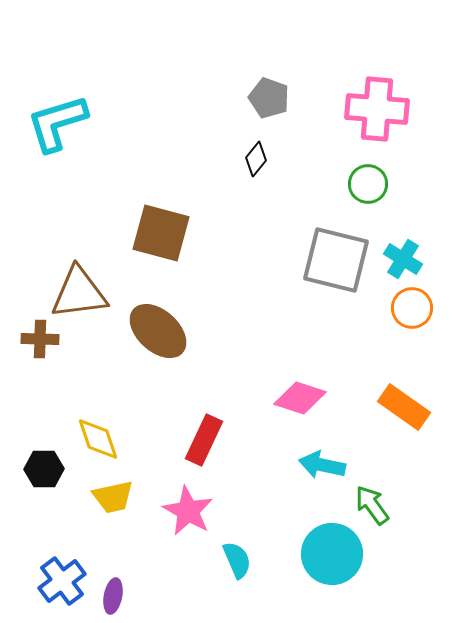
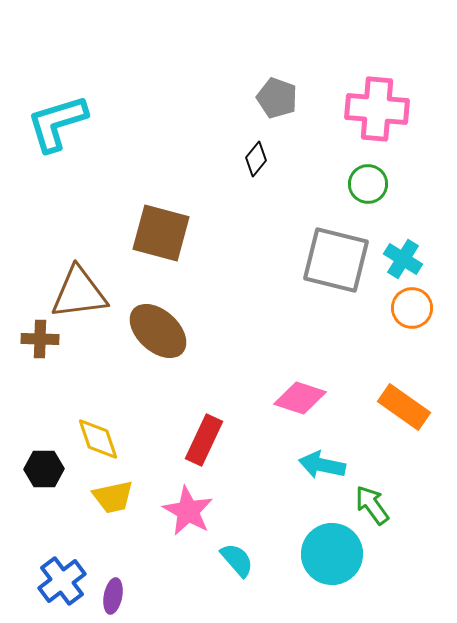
gray pentagon: moved 8 px right
cyan semicircle: rotated 18 degrees counterclockwise
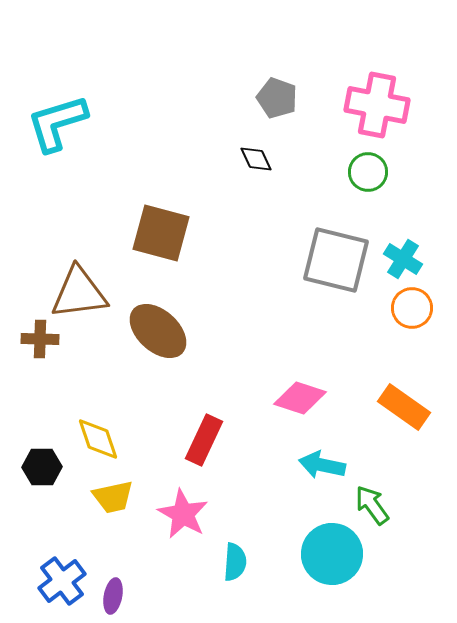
pink cross: moved 4 px up; rotated 6 degrees clockwise
black diamond: rotated 64 degrees counterclockwise
green circle: moved 12 px up
black hexagon: moved 2 px left, 2 px up
pink star: moved 5 px left, 3 px down
cyan semicircle: moved 2 px left, 2 px down; rotated 45 degrees clockwise
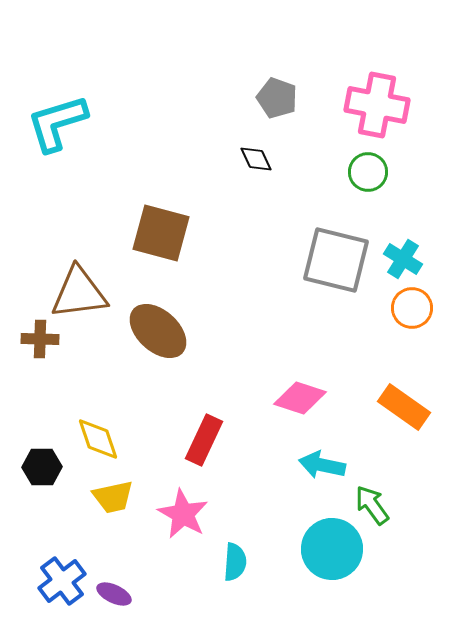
cyan circle: moved 5 px up
purple ellipse: moved 1 px right, 2 px up; rotated 76 degrees counterclockwise
